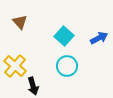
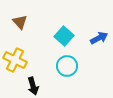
yellow cross: moved 6 px up; rotated 15 degrees counterclockwise
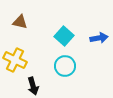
brown triangle: rotated 35 degrees counterclockwise
blue arrow: rotated 18 degrees clockwise
cyan circle: moved 2 px left
